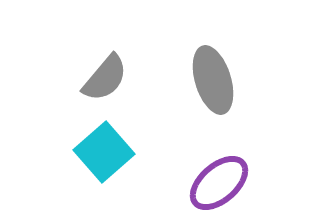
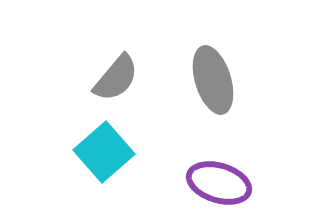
gray semicircle: moved 11 px right
purple ellipse: rotated 58 degrees clockwise
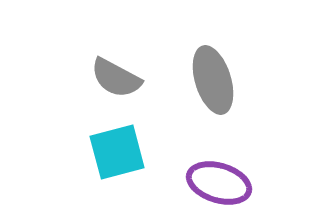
gray semicircle: rotated 78 degrees clockwise
cyan square: moved 13 px right; rotated 26 degrees clockwise
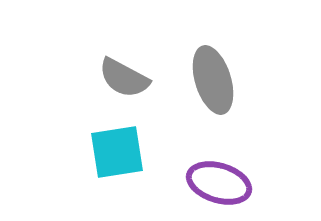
gray semicircle: moved 8 px right
cyan square: rotated 6 degrees clockwise
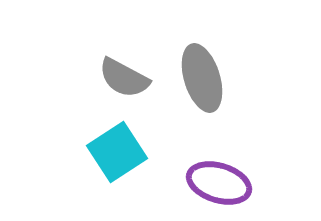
gray ellipse: moved 11 px left, 2 px up
cyan square: rotated 24 degrees counterclockwise
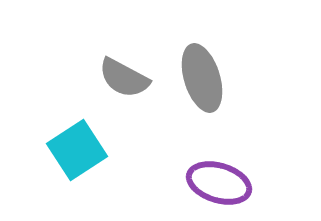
cyan square: moved 40 px left, 2 px up
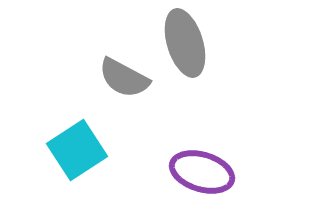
gray ellipse: moved 17 px left, 35 px up
purple ellipse: moved 17 px left, 11 px up
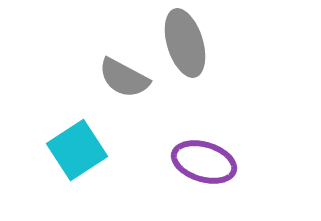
purple ellipse: moved 2 px right, 10 px up
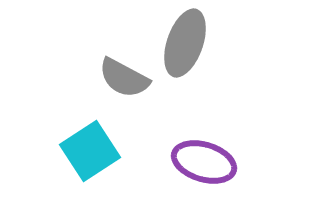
gray ellipse: rotated 36 degrees clockwise
cyan square: moved 13 px right, 1 px down
